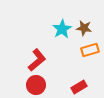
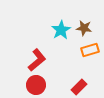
cyan star: moved 1 px left, 1 px down
red rectangle: rotated 14 degrees counterclockwise
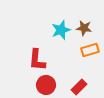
cyan star: rotated 12 degrees clockwise
red L-shape: rotated 135 degrees clockwise
red circle: moved 10 px right
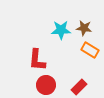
cyan star: rotated 18 degrees clockwise
orange rectangle: rotated 48 degrees clockwise
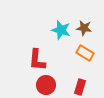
cyan star: rotated 18 degrees clockwise
orange rectangle: moved 5 px left, 3 px down
red rectangle: moved 1 px right; rotated 28 degrees counterclockwise
